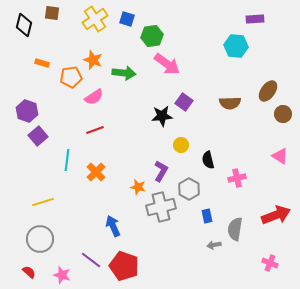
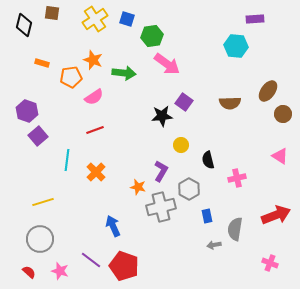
pink star at (62, 275): moved 2 px left, 4 px up
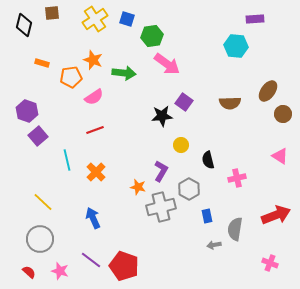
brown square at (52, 13): rotated 14 degrees counterclockwise
cyan line at (67, 160): rotated 20 degrees counterclockwise
yellow line at (43, 202): rotated 60 degrees clockwise
blue arrow at (113, 226): moved 20 px left, 8 px up
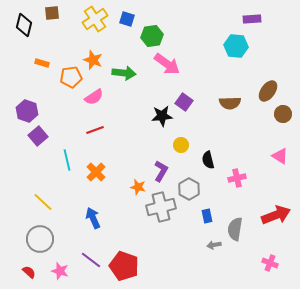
purple rectangle at (255, 19): moved 3 px left
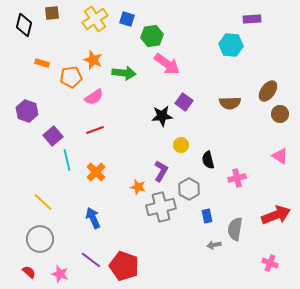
cyan hexagon at (236, 46): moved 5 px left, 1 px up
brown circle at (283, 114): moved 3 px left
purple square at (38, 136): moved 15 px right
pink star at (60, 271): moved 3 px down
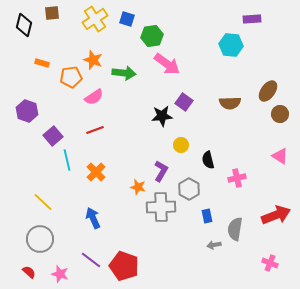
gray cross at (161, 207): rotated 12 degrees clockwise
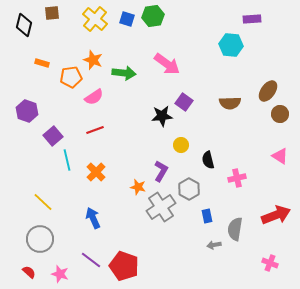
yellow cross at (95, 19): rotated 15 degrees counterclockwise
green hexagon at (152, 36): moved 1 px right, 20 px up
gray cross at (161, 207): rotated 32 degrees counterclockwise
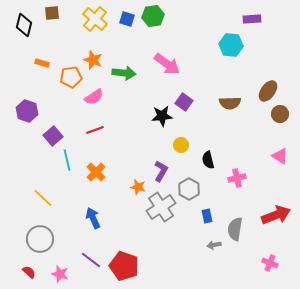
yellow line at (43, 202): moved 4 px up
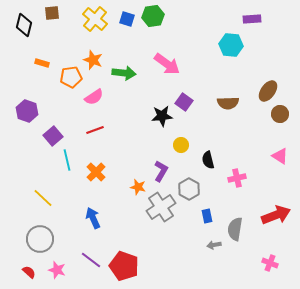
brown semicircle at (230, 103): moved 2 px left
pink star at (60, 274): moved 3 px left, 4 px up
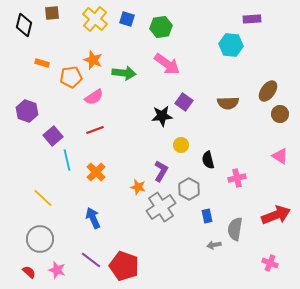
green hexagon at (153, 16): moved 8 px right, 11 px down
